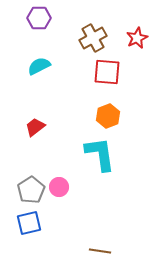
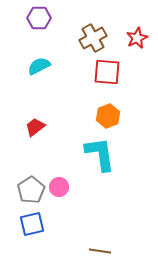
blue square: moved 3 px right, 1 px down
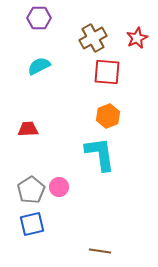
red trapezoid: moved 7 px left, 2 px down; rotated 35 degrees clockwise
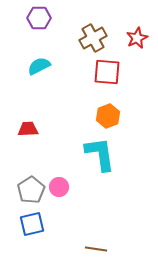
brown line: moved 4 px left, 2 px up
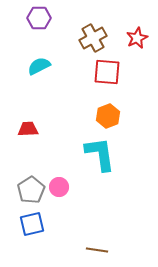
brown line: moved 1 px right, 1 px down
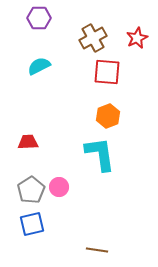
red trapezoid: moved 13 px down
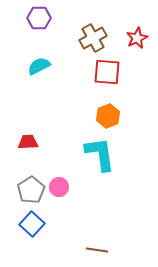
blue square: rotated 35 degrees counterclockwise
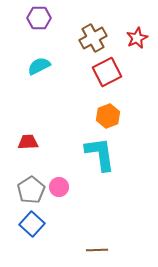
red square: rotated 32 degrees counterclockwise
brown line: rotated 10 degrees counterclockwise
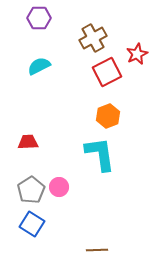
red star: moved 16 px down
blue square: rotated 10 degrees counterclockwise
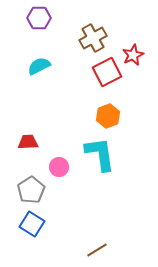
red star: moved 4 px left, 1 px down
pink circle: moved 20 px up
brown line: rotated 30 degrees counterclockwise
